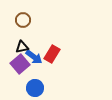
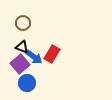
brown circle: moved 3 px down
black triangle: rotated 32 degrees clockwise
blue circle: moved 8 px left, 5 px up
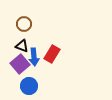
brown circle: moved 1 px right, 1 px down
black triangle: moved 1 px up
blue arrow: rotated 48 degrees clockwise
blue circle: moved 2 px right, 3 px down
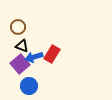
brown circle: moved 6 px left, 3 px down
blue arrow: rotated 78 degrees clockwise
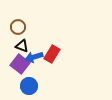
purple square: rotated 12 degrees counterclockwise
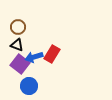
black triangle: moved 5 px left, 1 px up
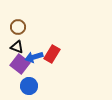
black triangle: moved 2 px down
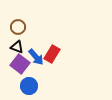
blue arrow: moved 2 px right; rotated 114 degrees counterclockwise
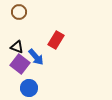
brown circle: moved 1 px right, 15 px up
red rectangle: moved 4 px right, 14 px up
blue circle: moved 2 px down
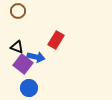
brown circle: moved 1 px left, 1 px up
blue arrow: rotated 36 degrees counterclockwise
purple square: moved 3 px right
